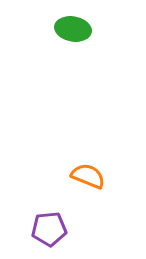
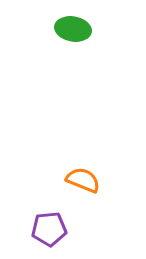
orange semicircle: moved 5 px left, 4 px down
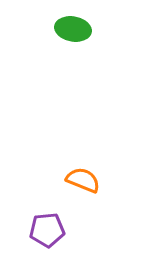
purple pentagon: moved 2 px left, 1 px down
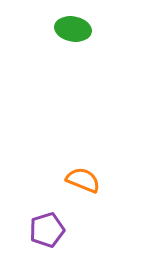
purple pentagon: rotated 12 degrees counterclockwise
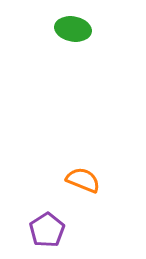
purple pentagon: rotated 16 degrees counterclockwise
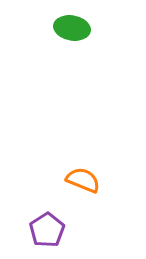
green ellipse: moved 1 px left, 1 px up
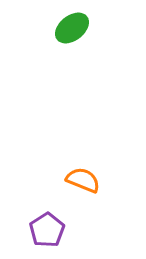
green ellipse: rotated 48 degrees counterclockwise
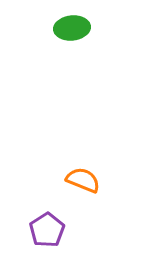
green ellipse: rotated 32 degrees clockwise
